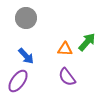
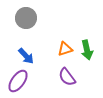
green arrow: moved 8 px down; rotated 126 degrees clockwise
orange triangle: rotated 21 degrees counterclockwise
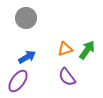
green arrow: rotated 132 degrees counterclockwise
blue arrow: moved 1 px right, 1 px down; rotated 78 degrees counterclockwise
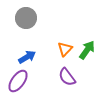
orange triangle: rotated 28 degrees counterclockwise
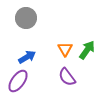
orange triangle: rotated 14 degrees counterclockwise
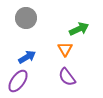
green arrow: moved 8 px left, 21 px up; rotated 30 degrees clockwise
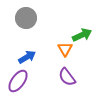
green arrow: moved 3 px right, 6 px down
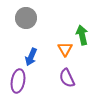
green arrow: rotated 78 degrees counterclockwise
blue arrow: moved 4 px right; rotated 144 degrees clockwise
purple semicircle: moved 1 px down; rotated 12 degrees clockwise
purple ellipse: rotated 25 degrees counterclockwise
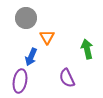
green arrow: moved 5 px right, 14 px down
orange triangle: moved 18 px left, 12 px up
purple ellipse: moved 2 px right
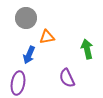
orange triangle: rotated 49 degrees clockwise
blue arrow: moved 2 px left, 2 px up
purple ellipse: moved 2 px left, 2 px down
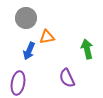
blue arrow: moved 4 px up
